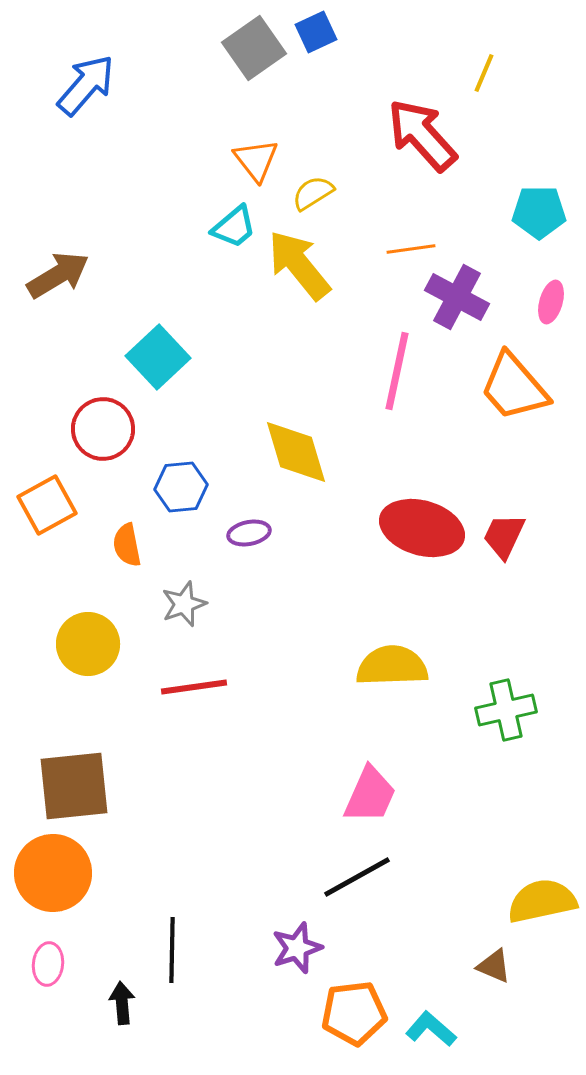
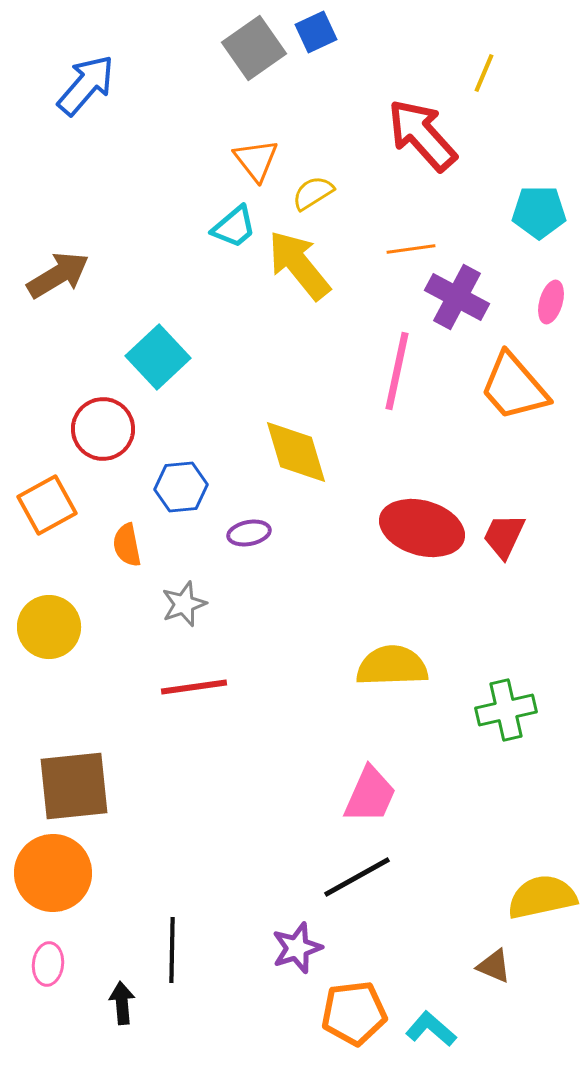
yellow circle at (88, 644): moved 39 px left, 17 px up
yellow semicircle at (542, 901): moved 4 px up
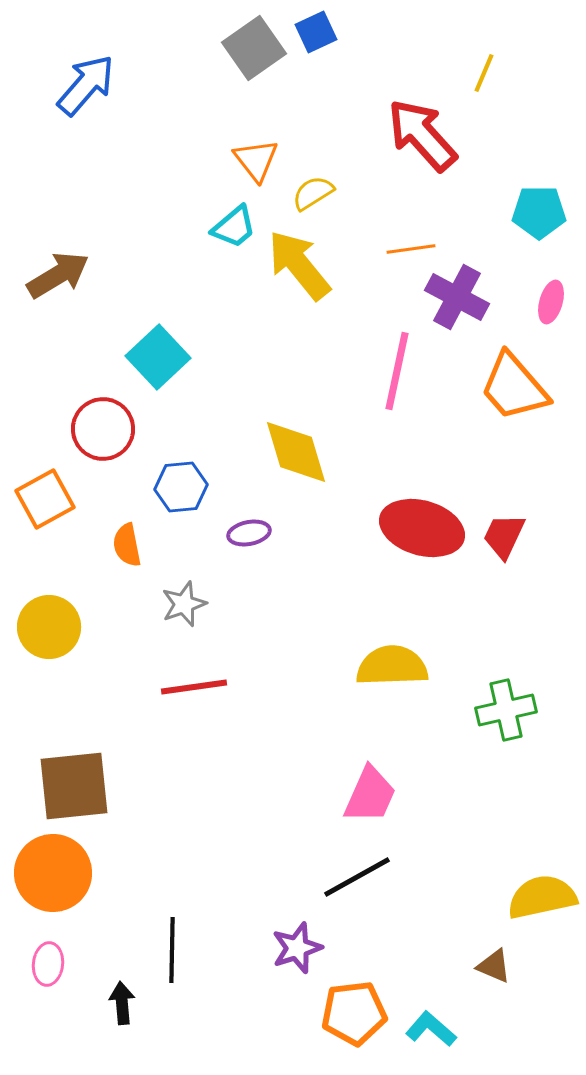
orange square at (47, 505): moved 2 px left, 6 px up
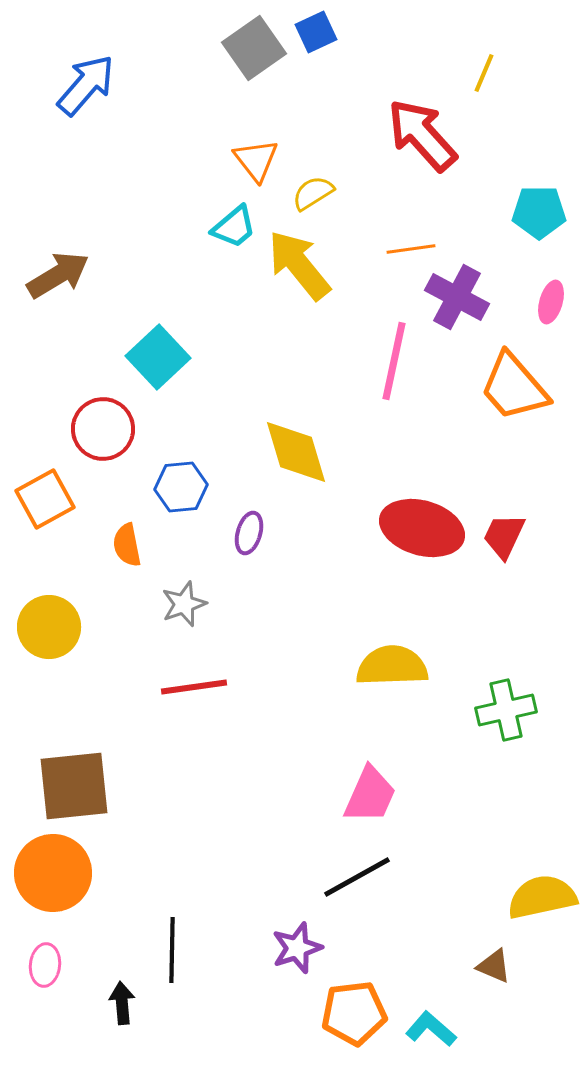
pink line at (397, 371): moved 3 px left, 10 px up
purple ellipse at (249, 533): rotated 63 degrees counterclockwise
pink ellipse at (48, 964): moved 3 px left, 1 px down
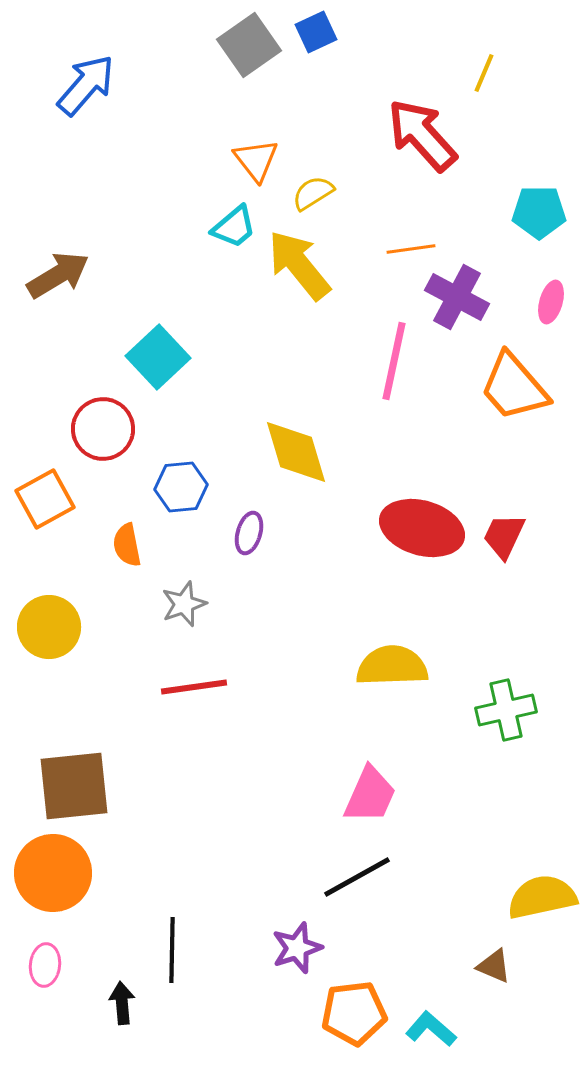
gray square at (254, 48): moved 5 px left, 3 px up
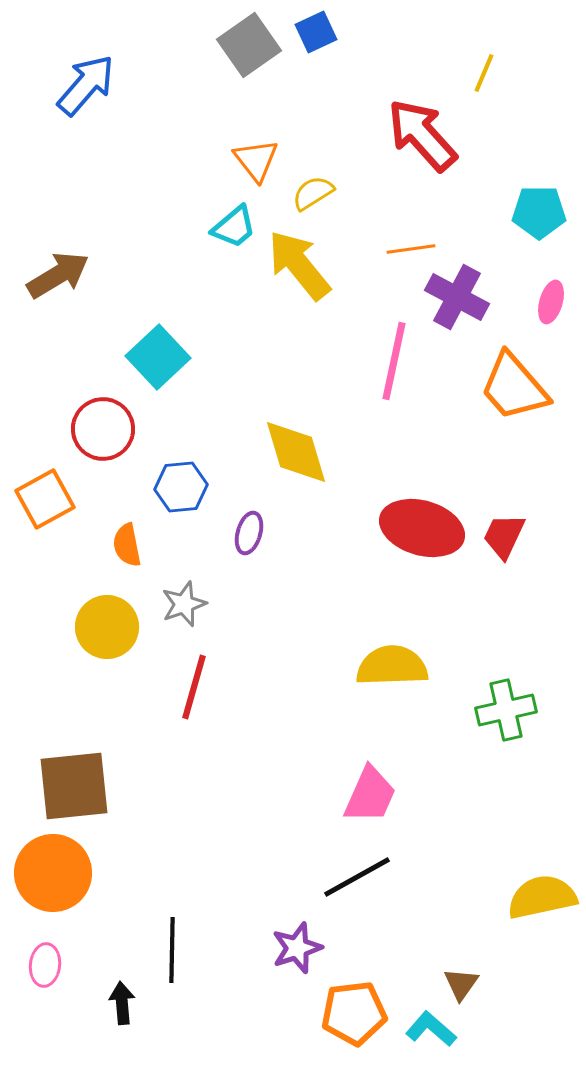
yellow circle at (49, 627): moved 58 px right
red line at (194, 687): rotated 66 degrees counterclockwise
brown triangle at (494, 966): moved 33 px left, 18 px down; rotated 42 degrees clockwise
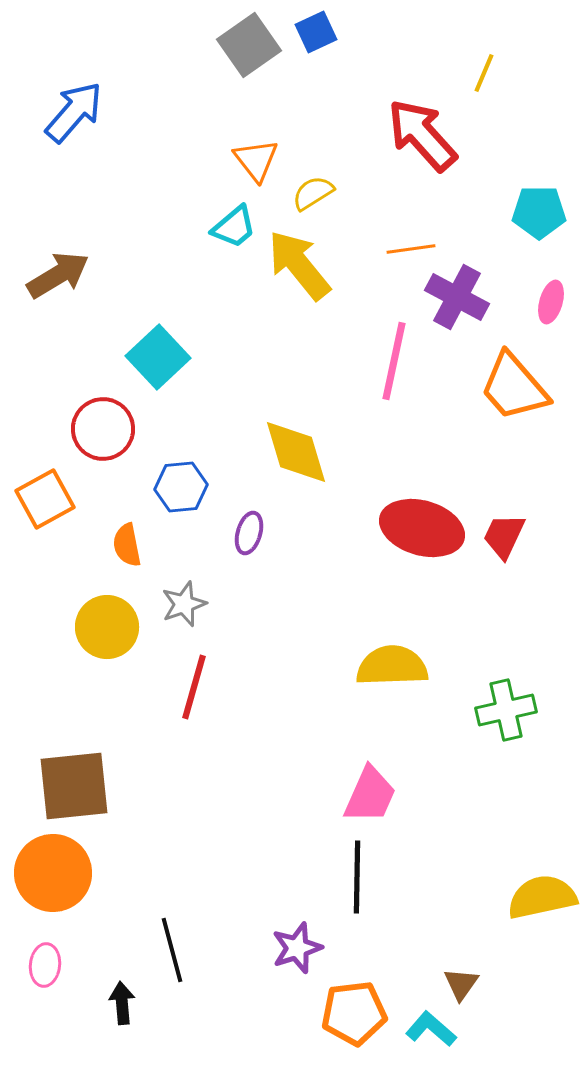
blue arrow at (86, 85): moved 12 px left, 27 px down
black line at (357, 877): rotated 60 degrees counterclockwise
black line at (172, 950): rotated 16 degrees counterclockwise
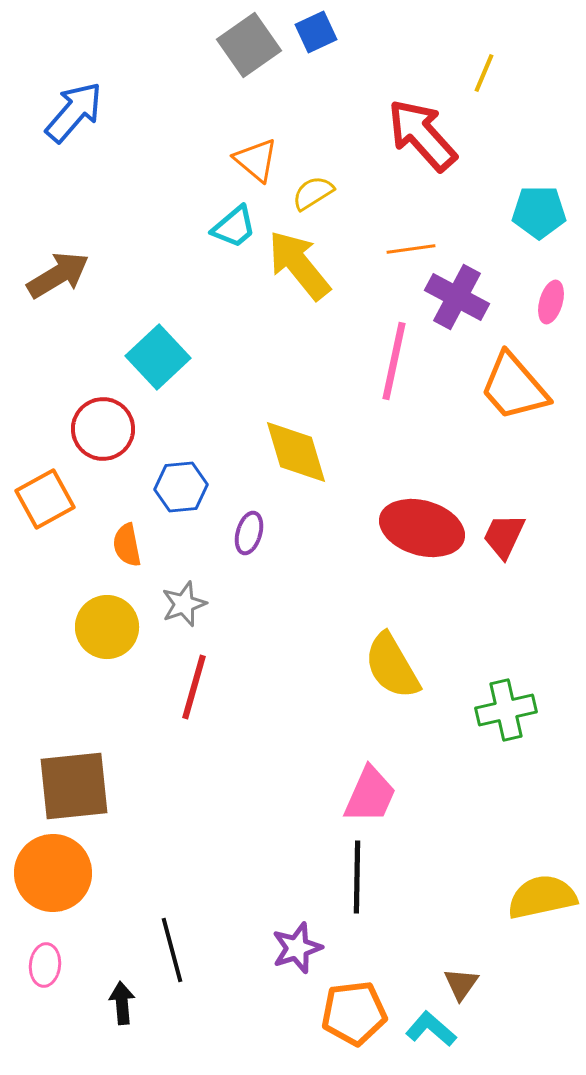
orange triangle at (256, 160): rotated 12 degrees counterclockwise
yellow semicircle at (392, 666): rotated 118 degrees counterclockwise
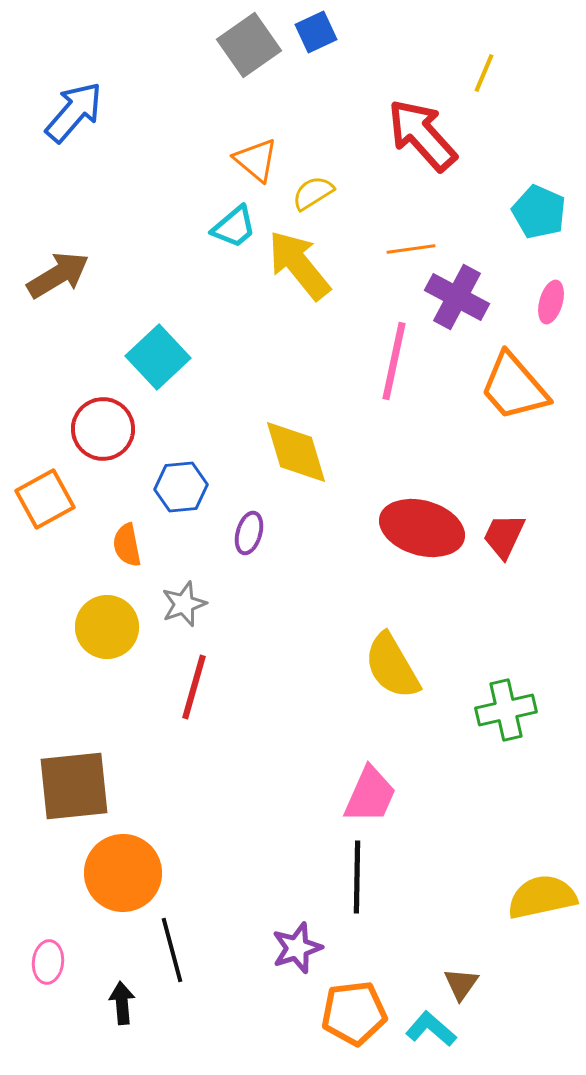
cyan pentagon at (539, 212): rotated 24 degrees clockwise
orange circle at (53, 873): moved 70 px right
pink ellipse at (45, 965): moved 3 px right, 3 px up
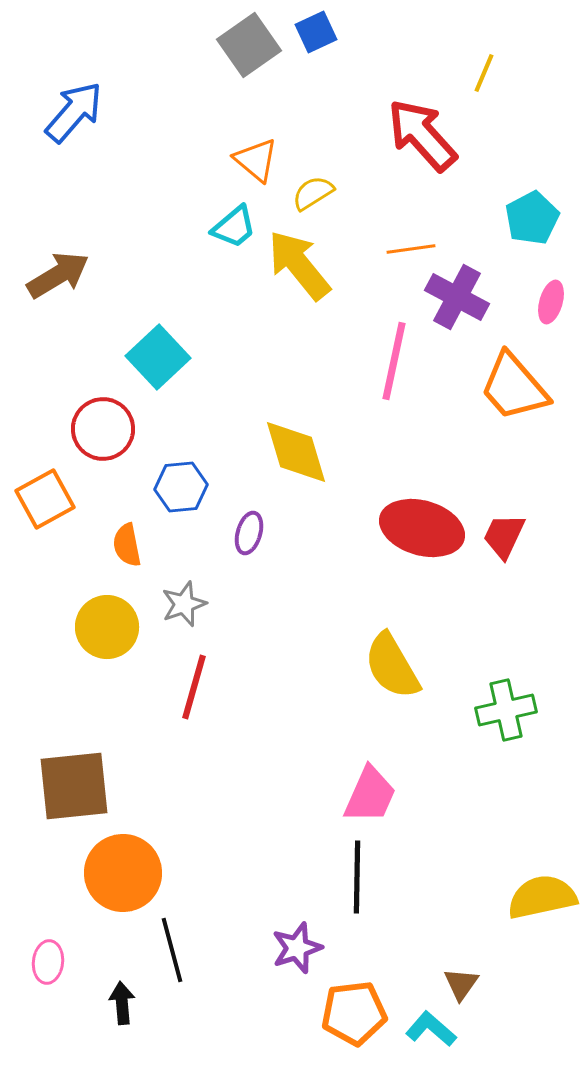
cyan pentagon at (539, 212): moved 7 px left, 6 px down; rotated 20 degrees clockwise
